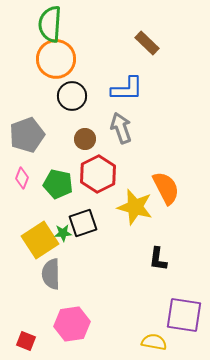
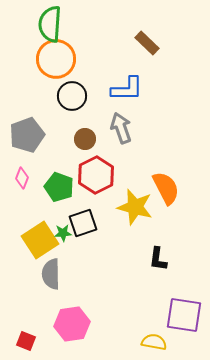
red hexagon: moved 2 px left, 1 px down
green pentagon: moved 1 px right, 3 px down; rotated 8 degrees clockwise
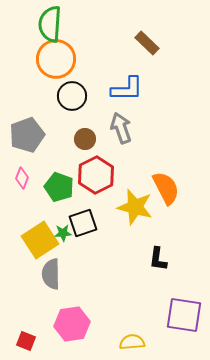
yellow semicircle: moved 22 px left; rotated 15 degrees counterclockwise
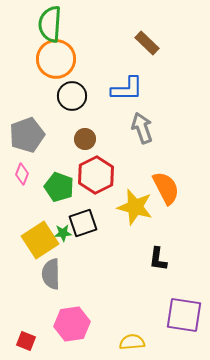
gray arrow: moved 21 px right
pink diamond: moved 4 px up
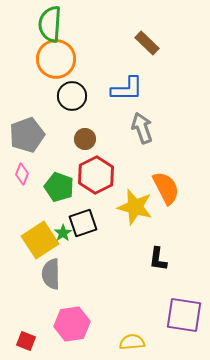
green star: rotated 30 degrees counterclockwise
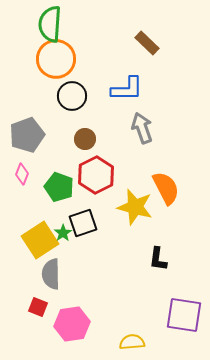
red square: moved 12 px right, 34 px up
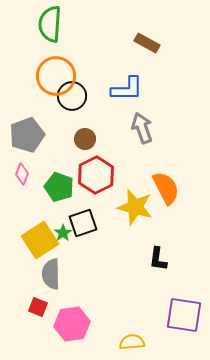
brown rectangle: rotated 15 degrees counterclockwise
orange circle: moved 17 px down
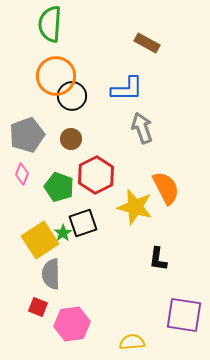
brown circle: moved 14 px left
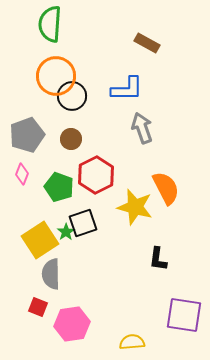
green star: moved 3 px right, 1 px up
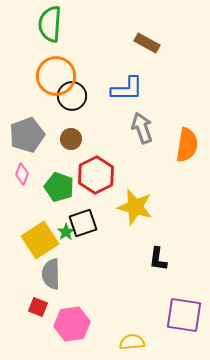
orange semicircle: moved 21 px right, 43 px up; rotated 36 degrees clockwise
